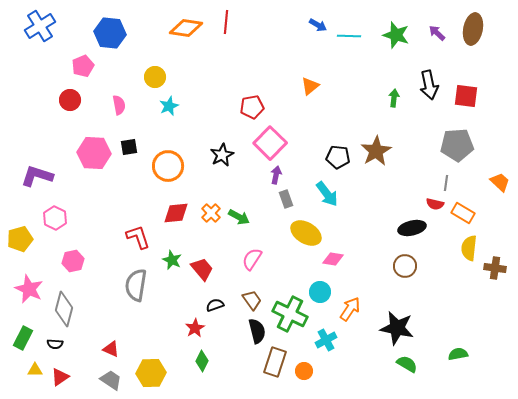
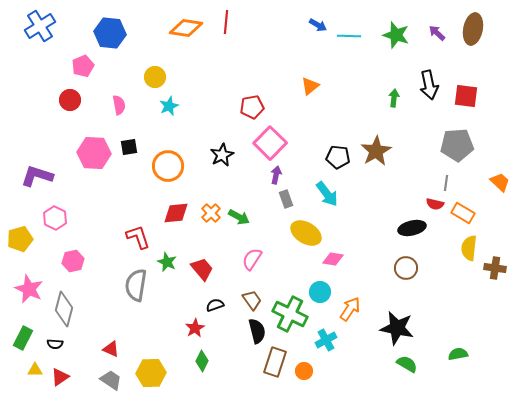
green star at (172, 260): moved 5 px left, 2 px down
brown circle at (405, 266): moved 1 px right, 2 px down
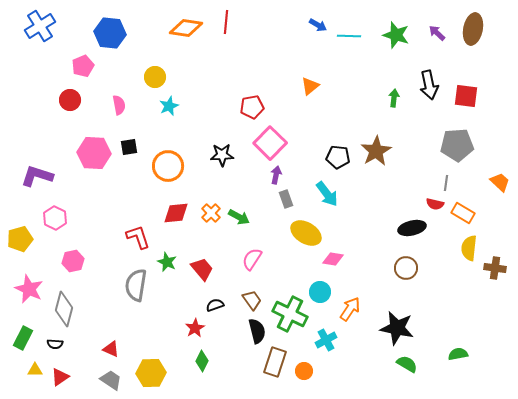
black star at (222, 155): rotated 25 degrees clockwise
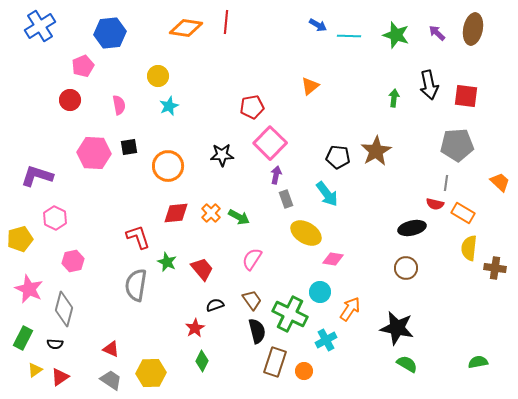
blue hexagon at (110, 33): rotated 12 degrees counterclockwise
yellow circle at (155, 77): moved 3 px right, 1 px up
green semicircle at (458, 354): moved 20 px right, 8 px down
yellow triangle at (35, 370): rotated 35 degrees counterclockwise
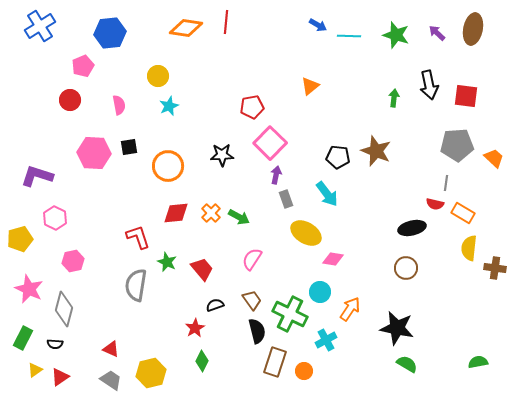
brown star at (376, 151): rotated 20 degrees counterclockwise
orange trapezoid at (500, 182): moved 6 px left, 24 px up
yellow hexagon at (151, 373): rotated 12 degrees counterclockwise
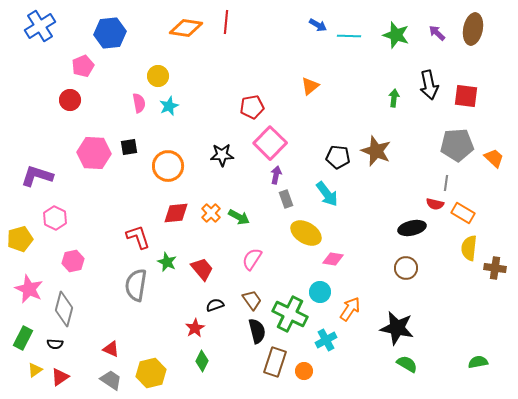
pink semicircle at (119, 105): moved 20 px right, 2 px up
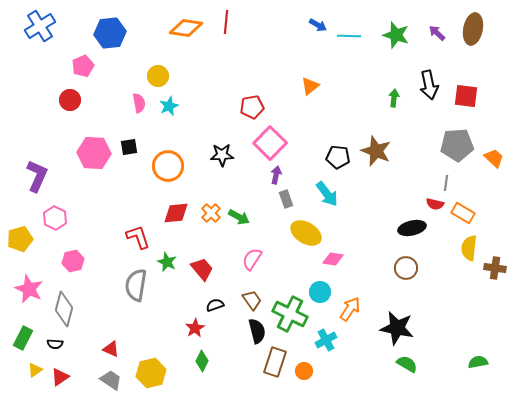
purple L-shape at (37, 176): rotated 96 degrees clockwise
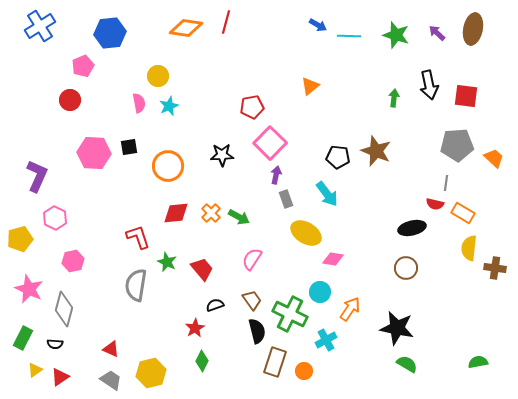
red line at (226, 22): rotated 10 degrees clockwise
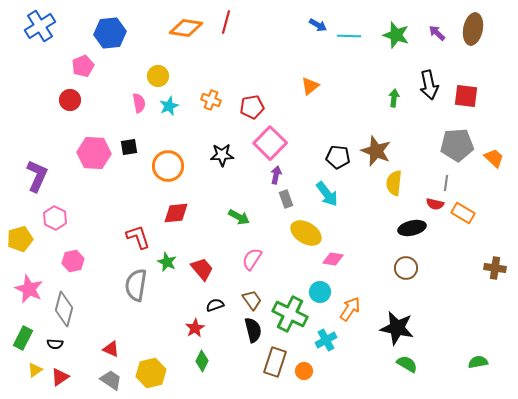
orange cross at (211, 213): moved 113 px up; rotated 24 degrees counterclockwise
yellow semicircle at (469, 248): moved 75 px left, 65 px up
black semicircle at (257, 331): moved 4 px left, 1 px up
